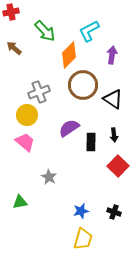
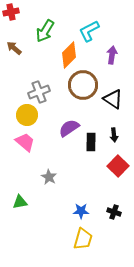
green arrow: rotated 75 degrees clockwise
blue star: rotated 14 degrees clockwise
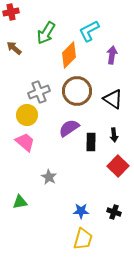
green arrow: moved 1 px right, 2 px down
brown circle: moved 6 px left, 6 px down
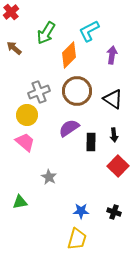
red cross: rotated 28 degrees counterclockwise
yellow trapezoid: moved 6 px left
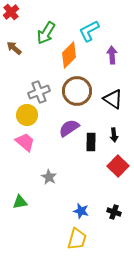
purple arrow: rotated 12 degrees counterclockwise
blue star: rotated 14 degrees clockwise
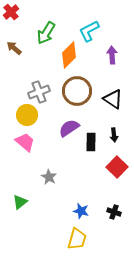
red square: moved 1 px left, 1 px down
green triangle: rotated 28 degrees counterclockwise
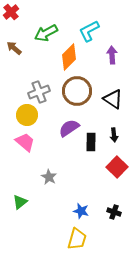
green arrow: rotated 30 degrees clockwise
orange diamond: moved 2 px down
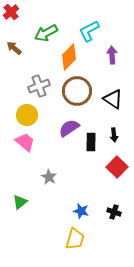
gray cross: moved 6 px up
yellow trapezoid: moved 2 px left
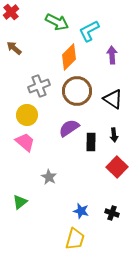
green arrow: moved 11 px right, 11 px up; rotated 125 degrees counterclockwise
black cross: moved 2 px left, 1 px down
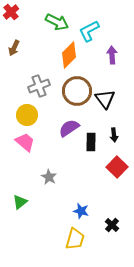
brown arrow: rotated 105 degrees counterclockwise
orange diamond: moved 2 px up
black triangle: moved 8 px left; rotated 20 degrees clockwise
black cross: moved 12 px down; rotated 24 degrees clockwise
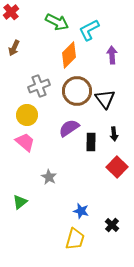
cyan L-shape: moved 1 px up
black arrow: moved 1 px up
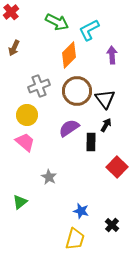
black arrow: moved 8 px left, 9 px up; rotated 144 degrees counterclockwise
